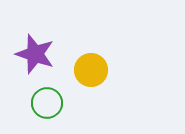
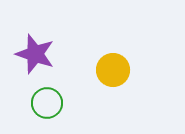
yellow circle: moved 22 px right
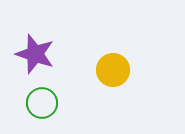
green circle: moved 5 px left
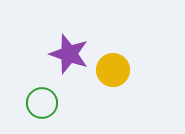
purple star: moved 34 px right
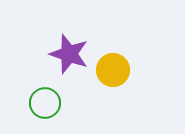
green circle: moved 3 px right
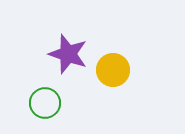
purple star: moved 1 px left
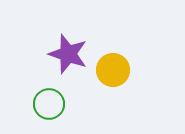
green circle: moved 4 px right, 1 px down
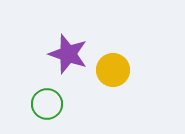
green circle: moved 2 px left
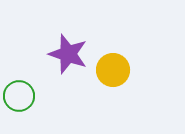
green circle: moved 28 px left, 8 px up
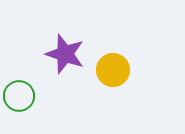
purple star: moved 3 px left
